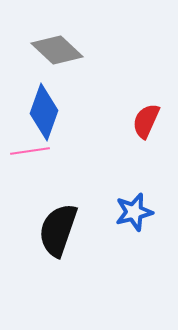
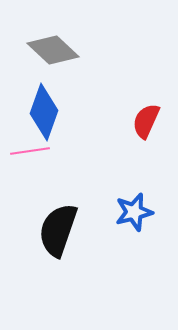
gray diamond: moved 4 px left
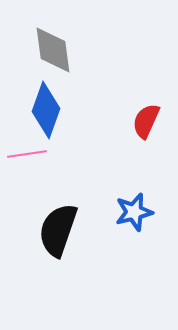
gray diamond: rotated 39 degrees clockwise
blue diamond: moved 2 px right, 2 px up
pink line: moved 3 px left, 3 px down
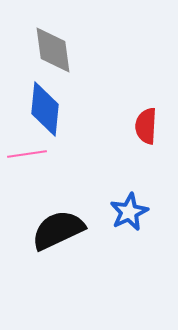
blue diamond: moved 1 px left, 1 px up; rotated 14 degrees counterclockwise
red semicircle: moved 5 px down; rotated 21 degrees counterclockwise
blue star: moved 5 px left; rotated 12 degrees counterclockwise
black semicircle: rotated 46 degrees clockwise
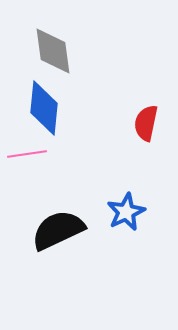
gray diamond: moved 1 px down
blue diamond: moved 1 px left, 1 px up
red semicircle: moved 3 px up; rotated 9 degrees clockwise
blue star: moved 3 px left
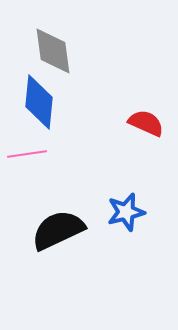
blue diamond: moved 5 px left, 6 px up
red semicircle: rotated 102 degrees clockwise
blue star: rotated 12 degrees clockwise
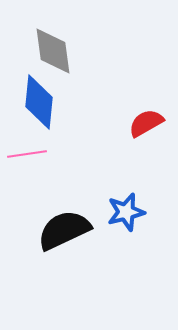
red semicircle: rotated 54 degrees counterclockwise
black semicircle: moved 6 px right
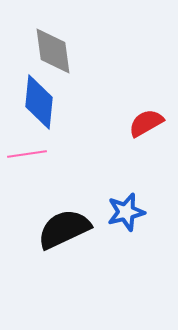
black semicircle: moved 1 px up
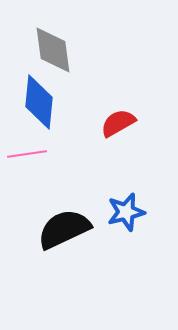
gray diamond: moved 1 px up
red semicircle: moved 28 px left
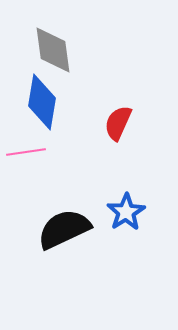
blue diamond: moved 3 px right; rotated 4 degrees clockwise
red semicircle: rotated 36 degrees counterclockwise
pink line: moved 1 px left, 2 px up
blue star: rotated 18 degrees counterclockwise
